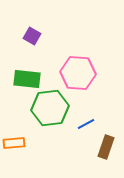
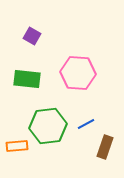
green hexagon: moved 2 px left, 18 px down
orange rectangle: moved 3 px right, 3 px down
brown rectangle: moved 1 px left
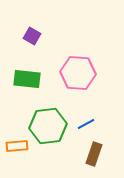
brown rectangle: moved 11 px left, 7 px down
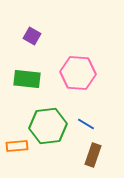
blue line: rotated 60 degrees clockwise
brown rectangle: moved 1 px left, 1 px down
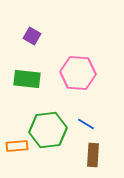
green hexagon: moved 4 px down
brown rectangle: rotated 15 degrees counterclockwise
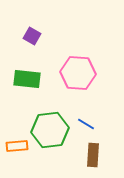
green hexagon: moved 2 px right
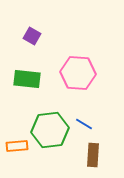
blue line: moved 2 px left
